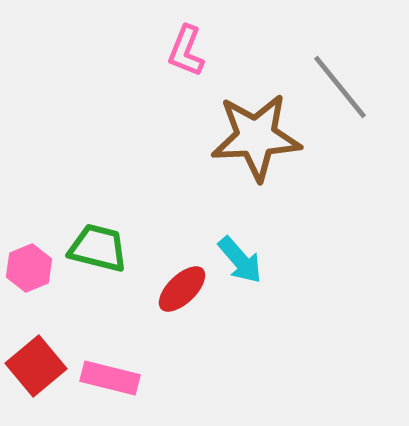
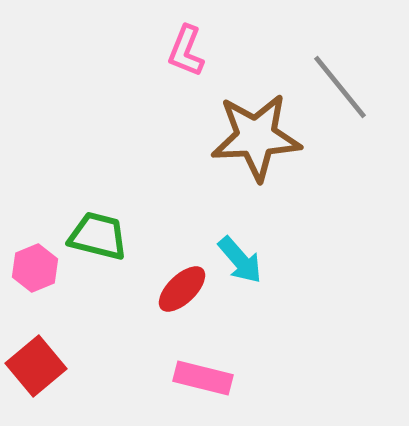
green trapezoid: moved 12 px up
pink hexagon: moved 6 px right
pink rectangle: moved 93 px right
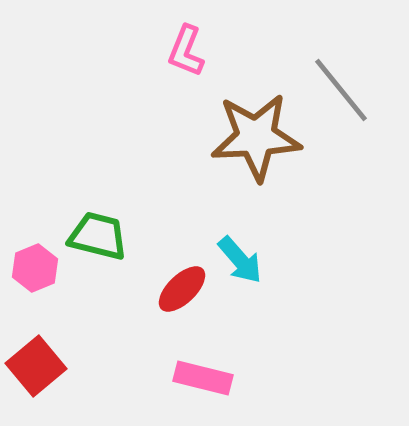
gray line: moved 1 px right, 3 px down
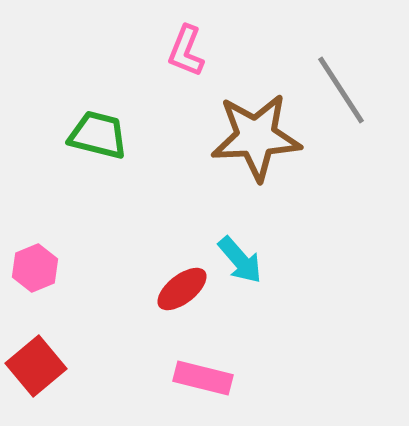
gray line: rotated 6 degrees clockwise
green trapezoid: moved 101 px up
red ellipse: rotated 6 degrees clockwise
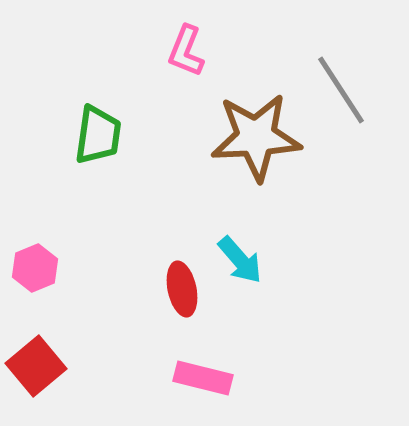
green trapezoid: rotated 84 degrees clockwise
red ellipse: rotated 64 degrees counterclockwise
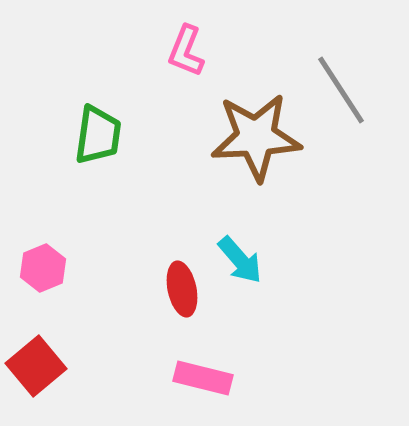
pink hexagon: moved 8 px right
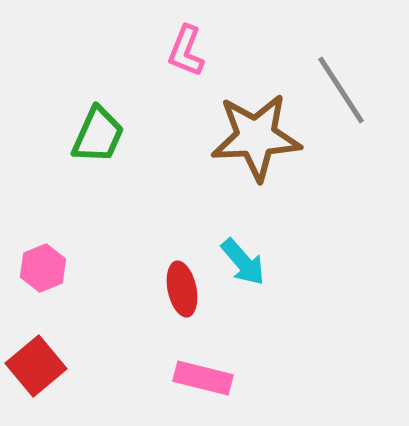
green trapezoid: rotated 16 degrees clockwise
cyan arrow: moved 3 px right, 2 px down
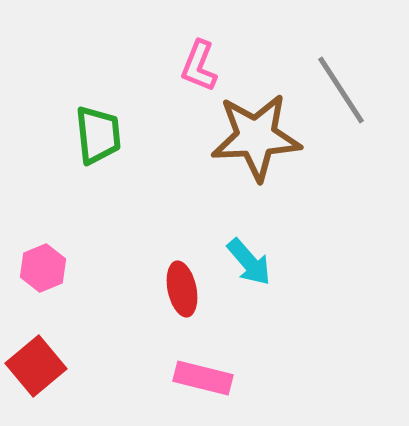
pink L-shape: moved 13 px right, 15 px down
green trapezoid: rotated 30 degrees counterclockwise
cyan arrow: moved 6 px right
